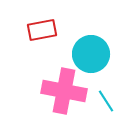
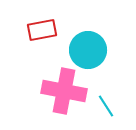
cyan circle: moved 3 px left, 4 px up
cyan line: moved 5 px down
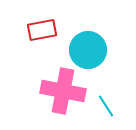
pink cross: moved 1 px left
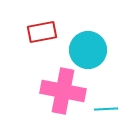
red rectangle: moved 2 px down
cyan line: moved 3 px down; rotated 60 degrees counterclockwise
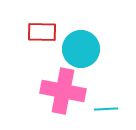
red rectangle: rotated 12 degrees clockwise
cyan circle: moved 7 px left, 1 px up
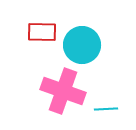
cyan circle: moved 1 px right, 4 px up
pink cross: rotated 9 degrees clockwise
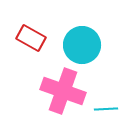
red rectangle: moved 11 px left, 6 px down; rotated 28 degrees clockwise
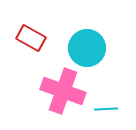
cyan circle: moved 5 px right, 3 px down
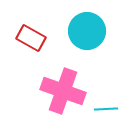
cyan circle: moved 17 px up
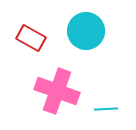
cyan circle: moved 1 px left
pink cross: moved 6 px left
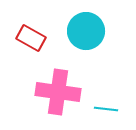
pink cross: moved 1 px right, 1 px down; rotated 12 degrees counterclockwise
cyan line: rotated 10 degrees clockwise
